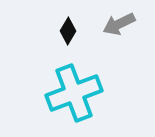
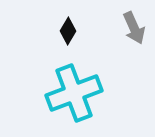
gray arrow: moved 15 px right, 4 px down; rotated 88 degrees counterclockwise
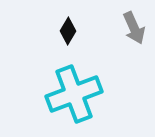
cyan cross: moved 1 px down
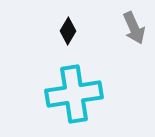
cyan cross: rotated 12 degrees clockwise
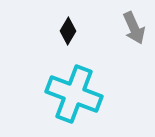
cyan cross: rotated 30 degrees clockwise
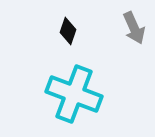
black diamond: rotated 12 degrees counterclockwise
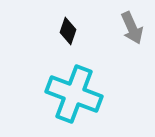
gray arrow: moved 2 px left
